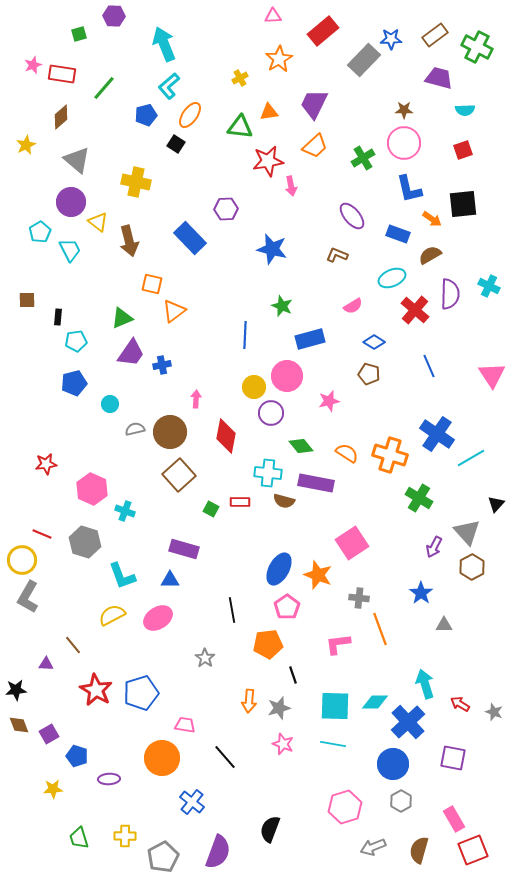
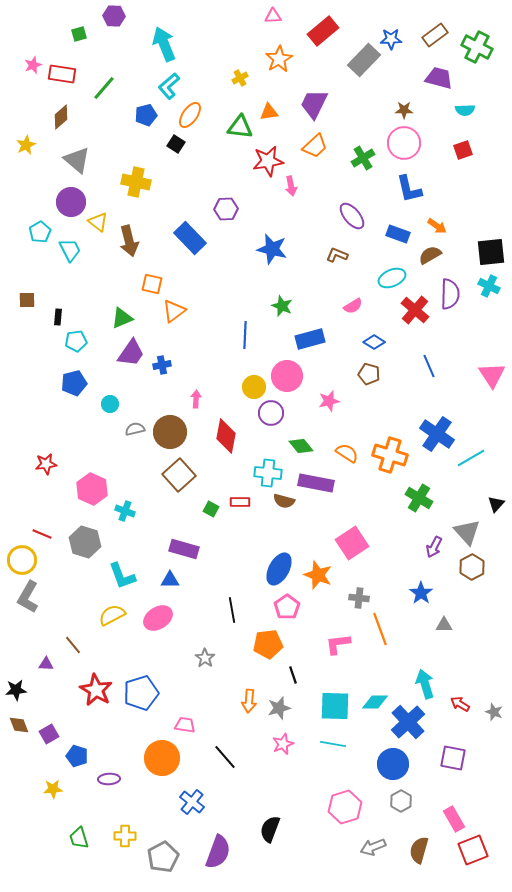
black square at (463, 204): moved 28 px right, 48 px down
orange arrow at (432, 219): moved 5 px right, 7 px down
pink star at (283, 744): rotated 30 degrees clockwise
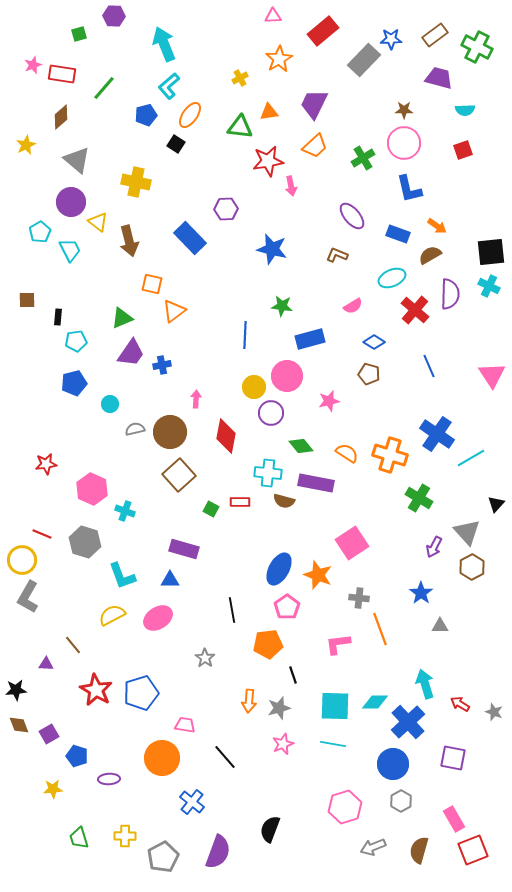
green star at (282, 306): rotated 15 degrees counterclockwise
gray triangle at (444, 625): moved 4 px left, 1 px down
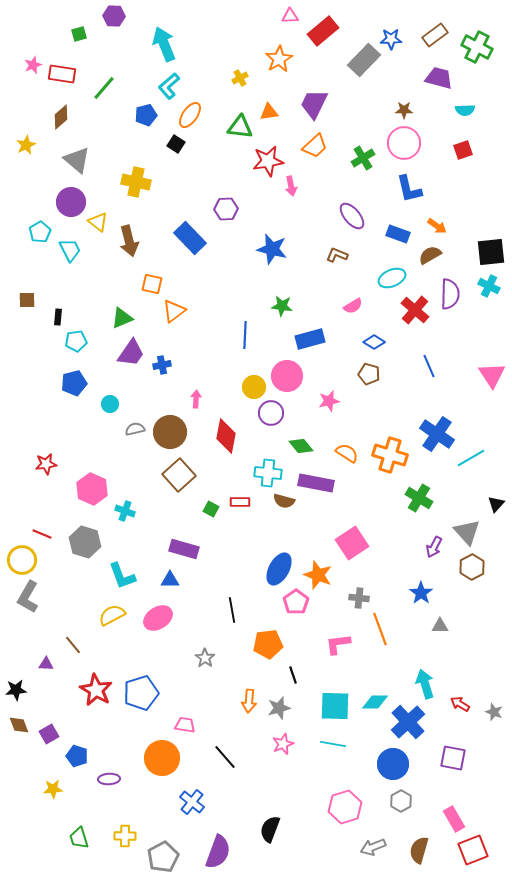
pink triangle at (273, 16): moved 17 px right
pink pentagon at (287, 607): moved 9 px right, 5 px up
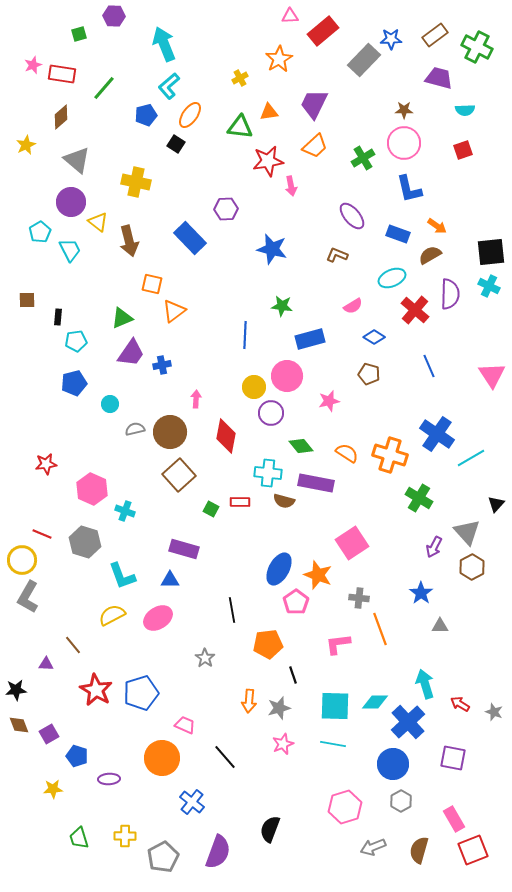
blue diamond at (374, 342): moved 5 px up
pink trapezoid at (185, 725): rotated 15 degrees clockwise
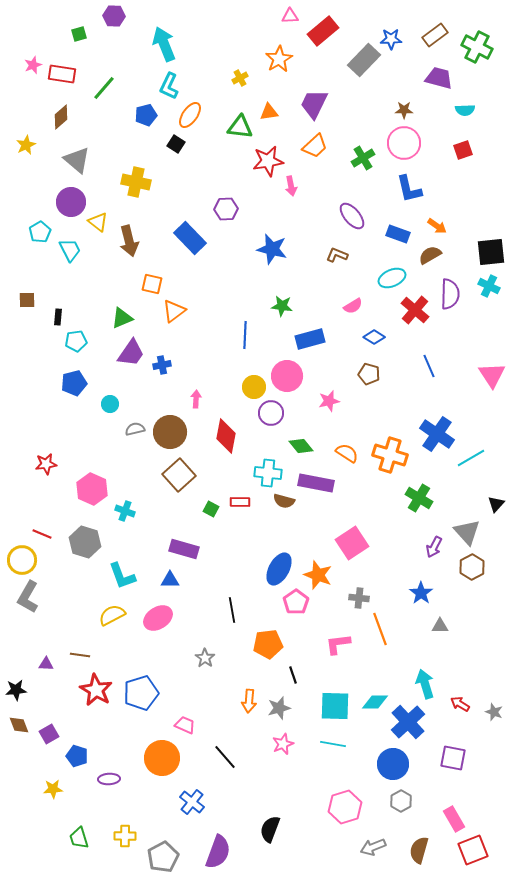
cyan L-shape at (169, 86): rotated 24 degrees counterclockwise
brown line at (73, 645): moved 7 px right, 10 px down; rotated 42 degrees counterclockwise
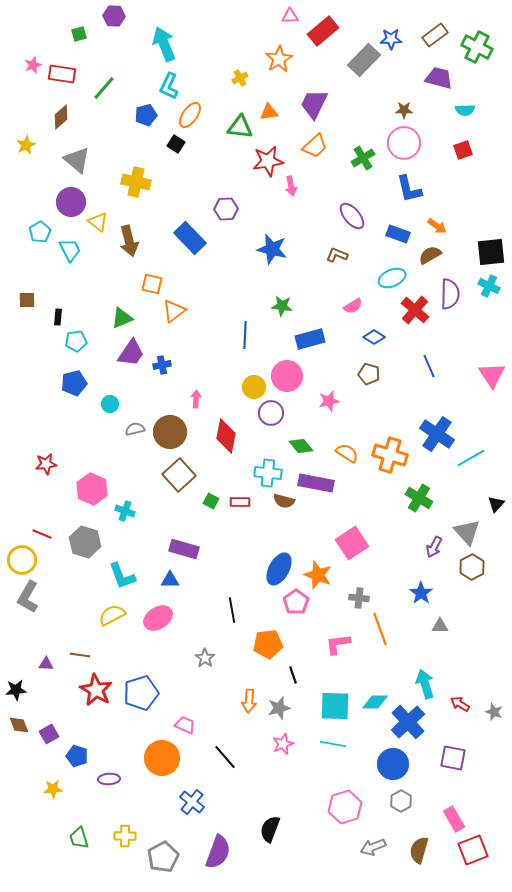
green square at (211, 509): moved 8 px up
